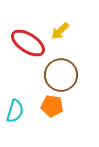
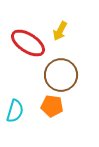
yellow arrow: rotated 18 degrees counterclockwise
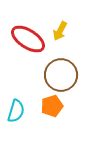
red ellipse: moved 4 px up
orange pentagon: rotated 25 degrees counterclockwise
cyan semicircle: moved 1 px right
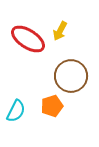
brown circle: moved 10 px right, 1 px down
cyan semicircle: rotated 10 degrees clockwise
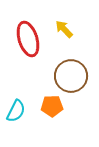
yellow arrow: moved 4 px right, 2 px up; rotated 108 degrees clockwise
red ellipse: rotated 40 degrees clockwise
orange pentagon: rotated 15 degrees clockwise
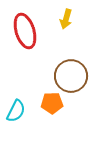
yellow arrow: moved 2 px right, 10 px up; rotated 120 degrees counterclockwise
red ellipse: moved 3 px left, 8 px up
orange pentagon: moved 3 px up
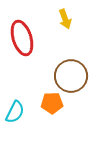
yellow arrow: moved 1 px left; rotated 36 degrees counterclockwise
red ellipse: moved 3 px left, 7 px down
cyan semicircle: moved 1 px left, 1 px down
